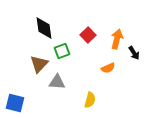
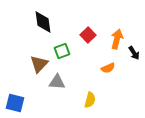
black diamond: moved 1 px left, 6 px up
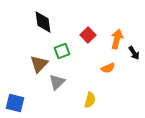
gray triangle: rotated 48 degrees counterclockwise
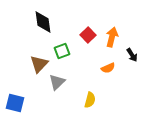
orange arrow: moved 5 px left, 2 px up
black arrow: moved 2 px left, 2 px down
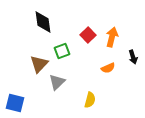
black arrow: moved 1 px right, 2 px down; rotated 16 degrees clockwise
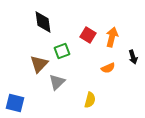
red square: rotated 14 degrees counterclockwise
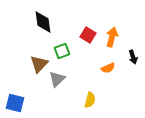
gray triangle: moved 3 px up
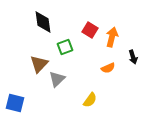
red square: moved 2 px right, 5 px up
green square: moved 3 px right, 4 px up
yellow semicircle: rotated 21 degrees clockwise
